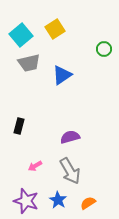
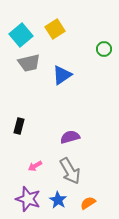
purple star: moved 2 px right, 2 px up
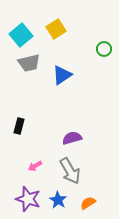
yellow square: moved 1 px right
purple semicircle: moved 2 px right, 1 px down
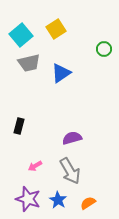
blue triangle: moved 1 px left, 2 px up
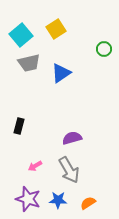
gray arrow: moved 1 px left, 1 px up
blue star: rotated 30 degrees counterclockwise
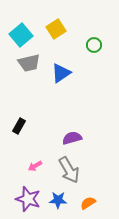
green circle: moved 10 px left, 4 px up
black rectangle: rotated 14 degrees clockwise
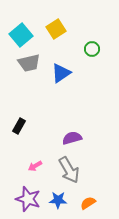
green circle: moved 2 px left, 4 px down
